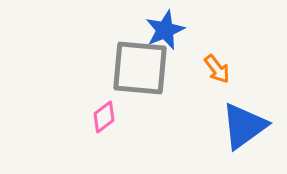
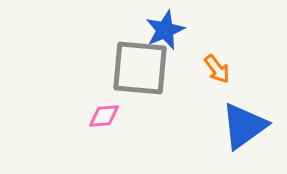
pink diamond: moved 1 px up; rotated 32 degrees clockwise
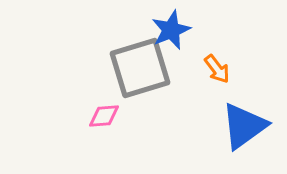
blue star: moved 6 px right
gray square: rotated 22 degrees counterclockwise
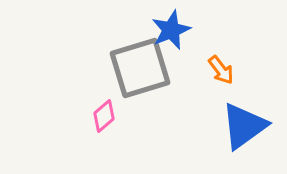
orange arrow: moved 4 px right, 1 px down
pink diamond: rotated 36 degrees counterclockwise
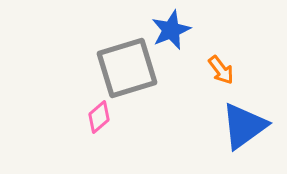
gray square: moved 13 px left
pink diamond: moved 5 px left, 1 px down
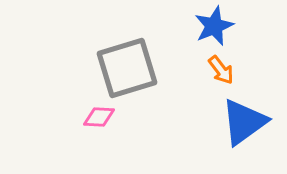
blue star: moved 43 px right, 4 px up
pink diamond: rotated 44 degrees clockwise
blue triangle: moved 4 px up
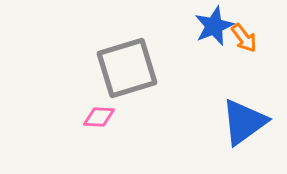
orange arrow: moved 23 px right, 32 px up
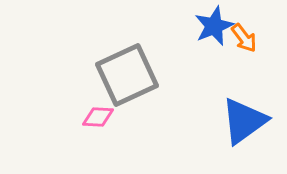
gray square: moved 7 px down; rotated 8 degrees counterclockwise
pink diamond: moved 1 px left
blue triangle: moved 1 px up
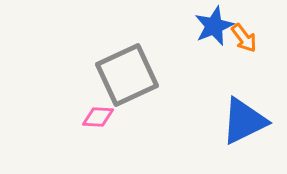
blue triangle: rotated 10 degrees clockwise
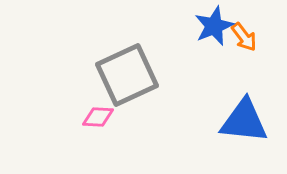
orange arrow: moved 1 px up
blue triangle: rotated 32 degrees clockwise
